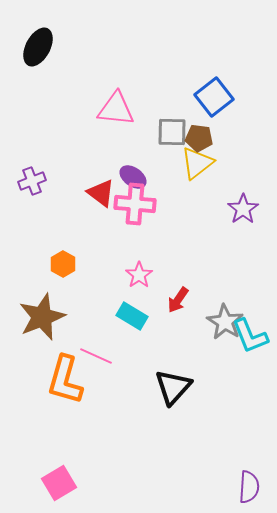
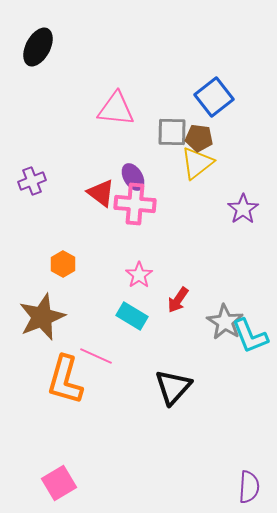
purple ellipse: rotated 24 degrees clockwise
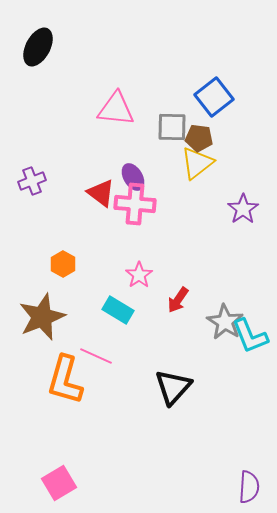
gray square: moved 5 px up
cyan rectangle: moved 14 px left, 6 px up
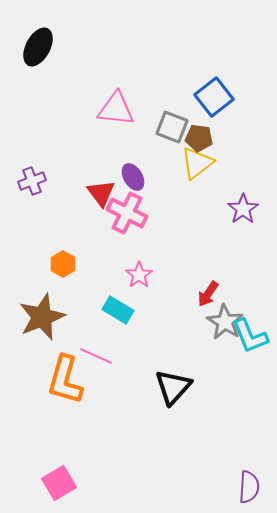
gray square: rotated 20 degrees clockwise
red triangle: rotated 16 degrees clockwise
pink cross: moved 8 px left, 9 px down; rotated 21 degrees clockwise
red arrow: moved 30 px right, 6 px up
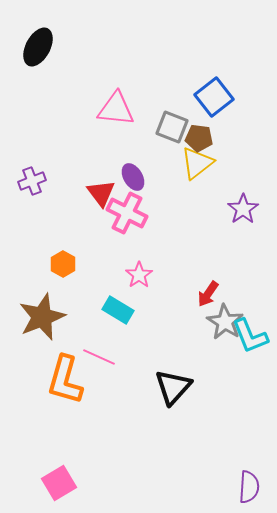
pink line: moved 3 px right, 1 px down
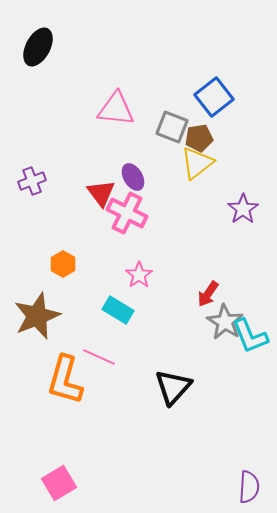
brown pentagon: rotated 16 degrees counterclockwise
brown star: moved 5 px left, 1 px up
